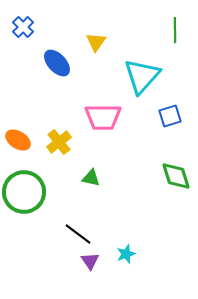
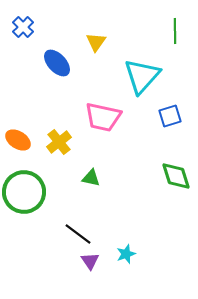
green line: moved 1 px down
pink trapezoid: rotated 12 degrees clockwise
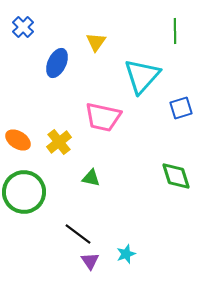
blue ellipse: rotated 68 degrees clockwise
blue square: moved 11 px right, 8 px up
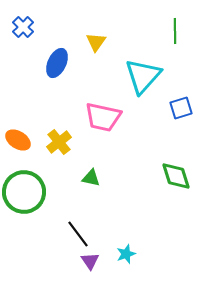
cyan triangle: moved 1 px right
black line: rotated 16 degrees clockwise
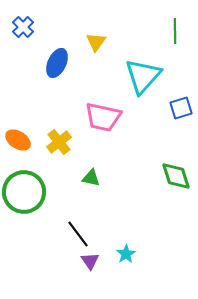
cyan star: rotated 12 degrees counterclockwise
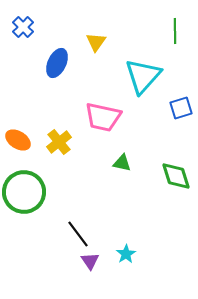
green triangle: moved 31 px right, 15 px up
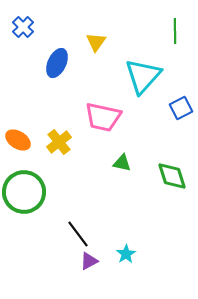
blue square: rotated 10 degrees counterclockwise
green diamond: moved 4 px left
purple triangle: moved 1 px left; rotated 36 degrees clockwise
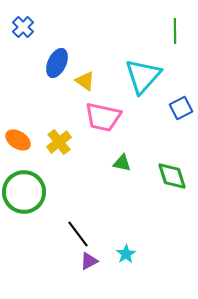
yellow triangle: moved 11 px left, 39 px down; rotated 30 degrees counterclockwise
